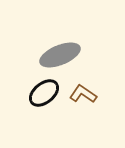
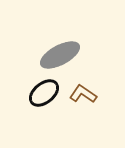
gray ellipse: rotated 6 degrees counterclockwise
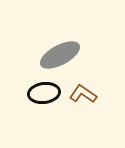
black ellipse: rotated 32 degrees clockwise
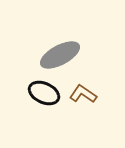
black ellipse: rotated 32 degrees clockwise
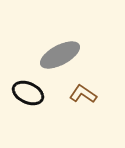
black ellipse: moved 16 px left
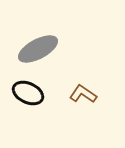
gray ellipse: moved 22 px left, 6 px up
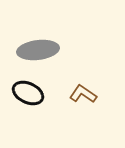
gray ellipse: moved 1 px down; rotated 21 degrees clockwise
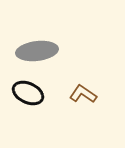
gray ellipse: moved 1 px left, 1 px down
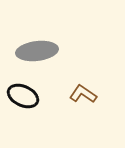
black ellipse: moved 5 px left, 3 px down
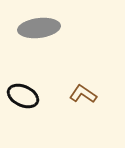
gray ellipse: moved 2 px right, 23 px up
